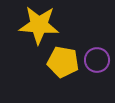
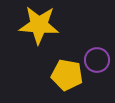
yellow pentagon: moved 4 px right, 13 px down
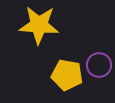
purple circle: moved 2 px right, 5 px down
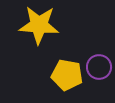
purple circle: moved 2 px down
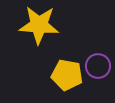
purple circle: moved 1 px left, 1 px up
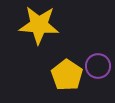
yellow pentagon: rotated 24 degrees clockwise
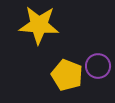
yellow pentagon: rotated 12 degrees counterclockwise
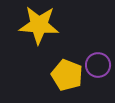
purple circle: moved 1 px up
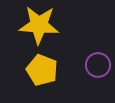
yellow pentagon: moved 25 px left, 5 px up
